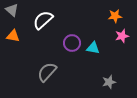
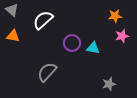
gray star: moved 2 px down
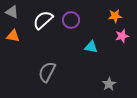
gray triangle: moved 2 px down; rotated 16 degrees counterclockwise
purple circle: moved 1 px left, 23 px up
cyan triangle: moved 2 px left, 1 px up
gray semicircle: rotated 15 degrees counterclockwise
gray star: rotated 16 degrees counterclockwise
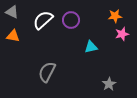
pink star: moved 2 px up
cyan triangle: rotated 24 degrees counterclockwise
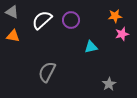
white semicircle: moved 1 px left
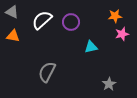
purple circle: moved 2 px down
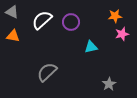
gray semicircle: rotated 20 degrees clockwise
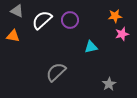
gray triangle: moved 5 px right, 1 px up
purple circle: moved 1 px left, 2 px up
gray semicircle: moved 9 px right
